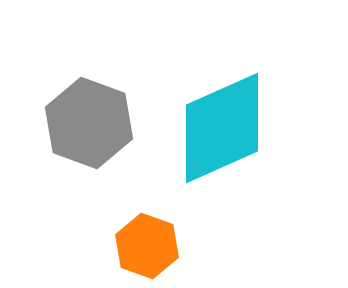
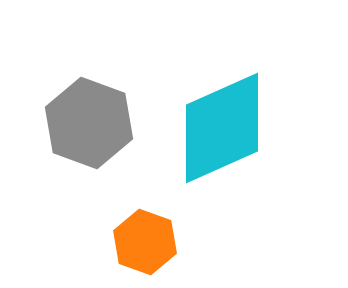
orange hexagon: moved 2 px left, 4 px up
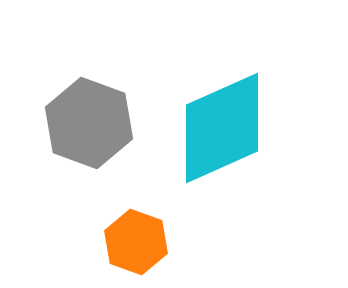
orange hexagon: moved 9 px left
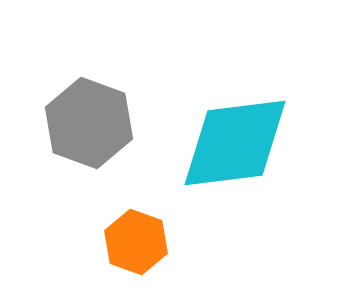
cyan diamond: moved 13 px right, 15 px down; rotated 17 degrees clockwise
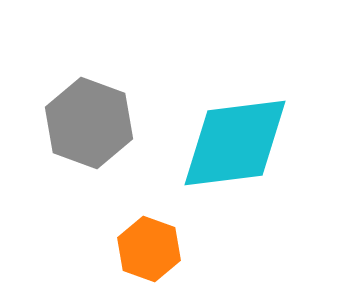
orange hexagon: moved 13 px right, 7 px down
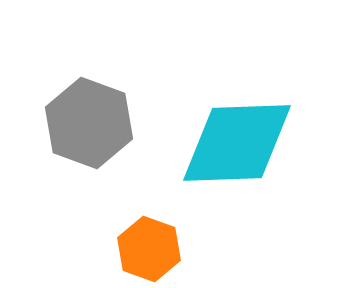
cyan diamond: moved 2 px right; rotated 5 degrees clockwise
